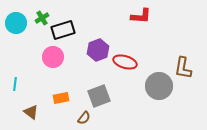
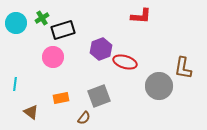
purple hexagon: moved 3 px right, 1 px up
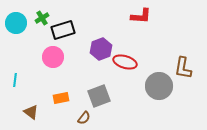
cyan line: moved 4 px up
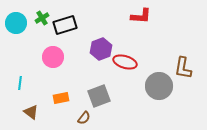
black rectangle: moved 2 px right, 5 px up
cyan line: moved 5 px right, 3 px down
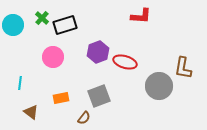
green cross: rotated 16 degrees counterclockwise
cyan circle: moved 3 px left, 2 px down
purple hexagon: moved 3 px left, 3 px down
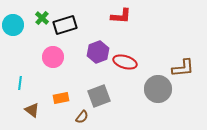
red L-shape: moved 20 px left
brown L-shape: rotated 105 degrees counterclockwise
gray circle: moved 1 px left, 3 px down
brown triangle: moved 1 px right, 2 px up
brown semicircle: moved 2 px left, 1 px up
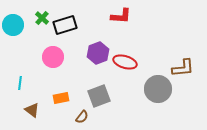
purple hexagon: moved 1 px down
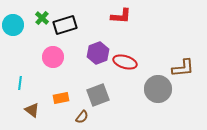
gray square: moved 1 px left, 1 px up
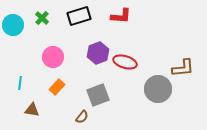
black rectangle: moved 14 px right, 9 px up
orange rectangle: moved 4 px left, 11 px up; rotated 35 degrees counterclockwise
brown triangle: rotated 28 degrees counterclockwise
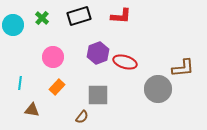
gray square: rotated 20 degrees clockwise
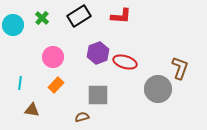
black rectangle: rotated 15 degrees counterclockwise
brown L-shape: moved 3 px left; rotated 65 degrees counterclockwise
orange rectangle: moved 1 px left, 2 px up
brown semicircle: rotated 144 degrees counterclockwise
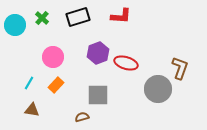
black rectangle: moved 1 px left, 1 px down; rotated 15 degrees clockwise
cyan circle: moved 2 px right
red ellipse: moved 1 px right, 1 px down
cyan line: moved 9 px right; rotated 24 degrees clockwise
